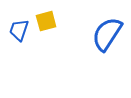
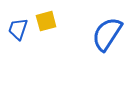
blue trapezoid: moved 1 px left, 1 px up
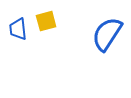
blue trapezoid: rotated 25 degrees counterclockwise
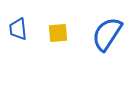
yellow square: moved 12 px right, 12 px down; rotated 10 degrees clockwise
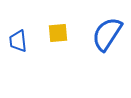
blue trapezoid: moved 12 px down
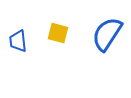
yellow square: rotated 20 degrees clockwise
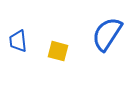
yellow square: moved 18 px down
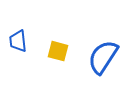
blue semicircle: moved 4 px left, 23 px down
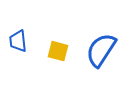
blue semicircle: moved 2 px left, 7 px up
